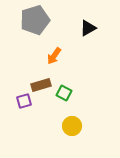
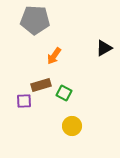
gray pentagon: rotated 20 degrees clockwise
black triangle: moved 16 px right, 20 px down
purple square: rotated 14 degrees clockwise
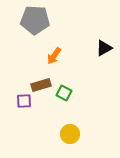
yellow circle: moved 2 px left, 8 px down
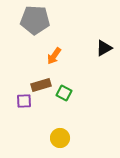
yellow circle: moved 10 px left, 4 px down
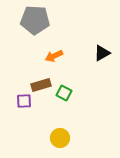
black triangle: moved 2 px left, 5 px down
orange arrow: rotated 30 degrees clockwise
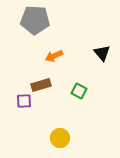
black triangle: rotated 42 degrees counterclockwise
green square: moved 15 px right, 2 px up
